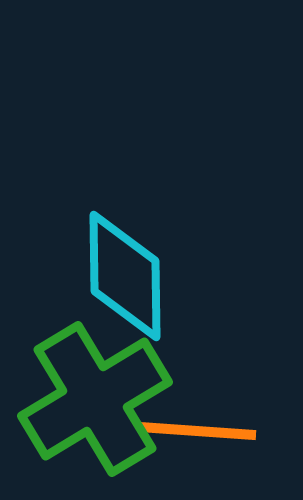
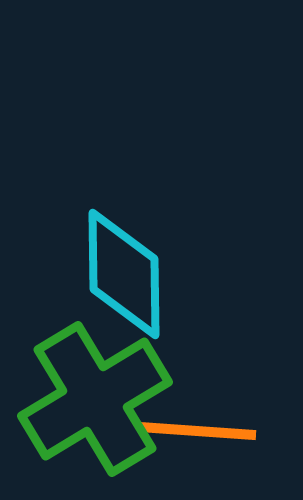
cyan diamond: moved 1 px left, 2 px up
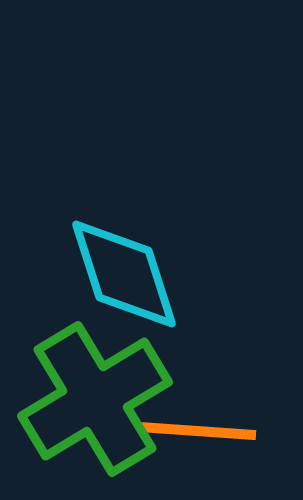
cyan diamond: rotated 17 degrees counterclockwise
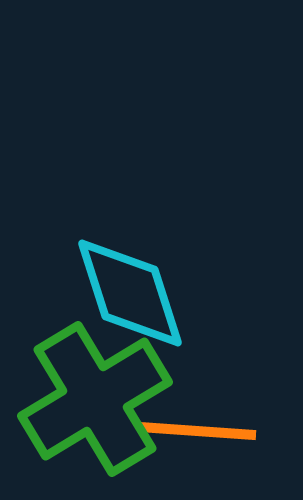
cyan diamond: moved 6 px right, 19 px down
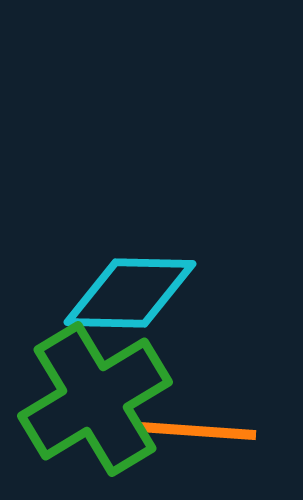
cyan diamond: rotated 71 degrees counterclockwise
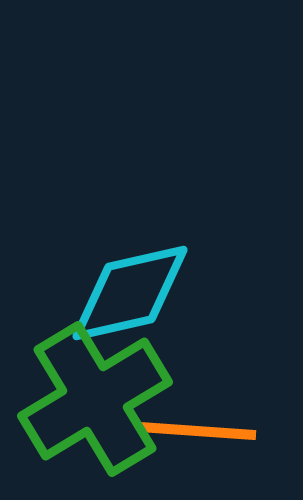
cyan diamond: rotated 14 degrees counterclockwise
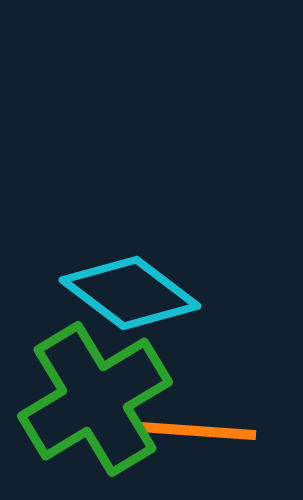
cyan diamond: rotated 50 degrees clockwise
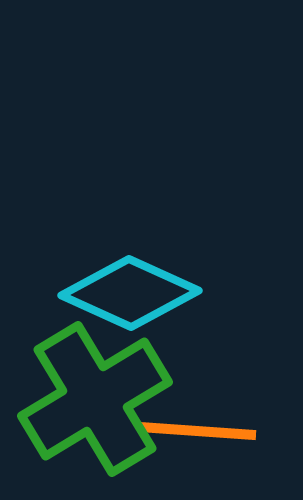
cyan diamond: rotated 13 degrees counterclockwise
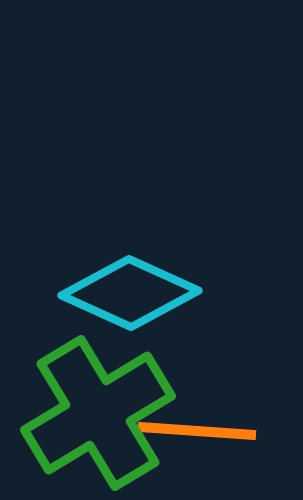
green cross: moved 3 px right, 14 px down
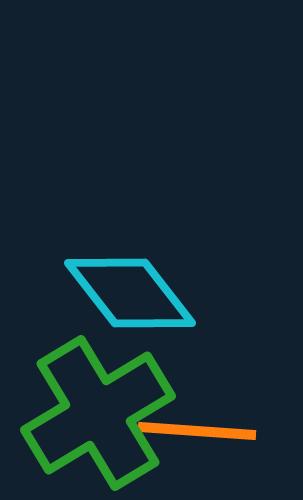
cyan diamond: rotated 28 degrees clockwise
